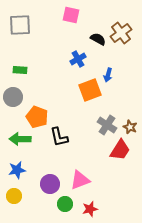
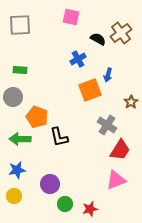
pink square: moved 2 px down
brown star: moved 1 px right, 25 px up; rotated 16 degrees clockwise
pink triangle: moved 36 px right
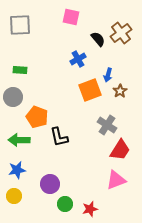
black semicircle: rotated 21 degrees clockwise
brown star: moved 11 px left, 11 px up
green arrow: moved 1 px left, 1 px down
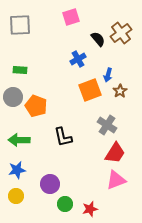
pink square: rotated 30 degrees counterclockwise
orange pentagon: moved 1 px left, 11 px up
black L-shape: moved 4 px right
red trapezoid: moved 5 px left, 3 px down
yellow circle: moved 2 px right
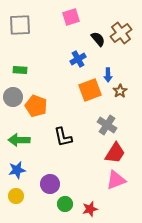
blue arrow: rotated 16 degrees counterclockwise
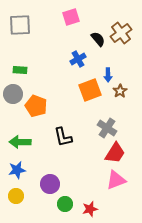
gray circle: moved 3 px up
gray cross: moved 3 px down
green arrow: moved 1 px right, 2 px down
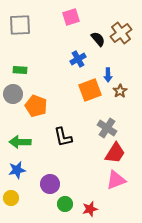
yellow circle: moved 5 px left, 2 px down
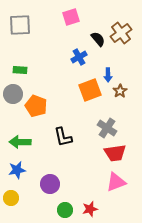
blue cross: moved 1 px right, 2 px up
red trapezoid: rotated 50 degrees clockwise
pink triangle: moved 2 px down
green circle: moved 6 px down
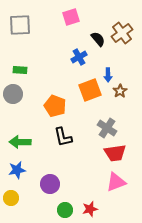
brown cross: moved 1 px right
orange pentagon: moved 19 px right
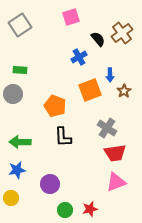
gray square: rotated 30 degrees counterclockwise
blue arrow: moved 2 px right
brown star: moved 4 px right
black L-shape: rotated 10 degrees clockwise
